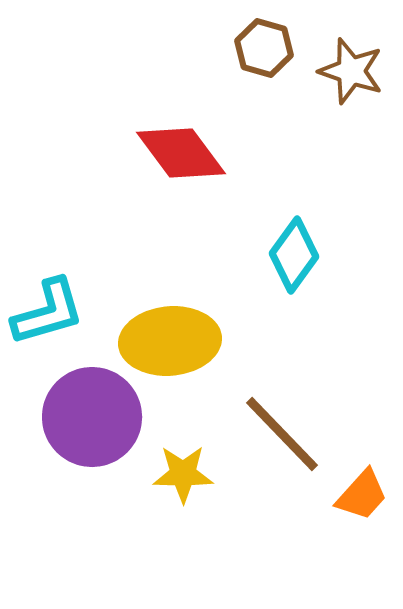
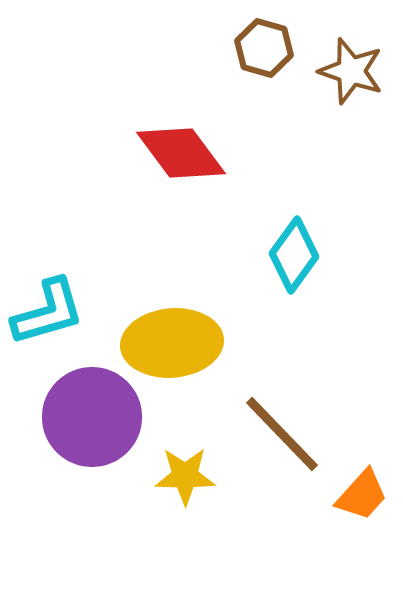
yellow ellipse: moved 2 px right, 2 px down
yellow star: moved 2 px right, 2 px down
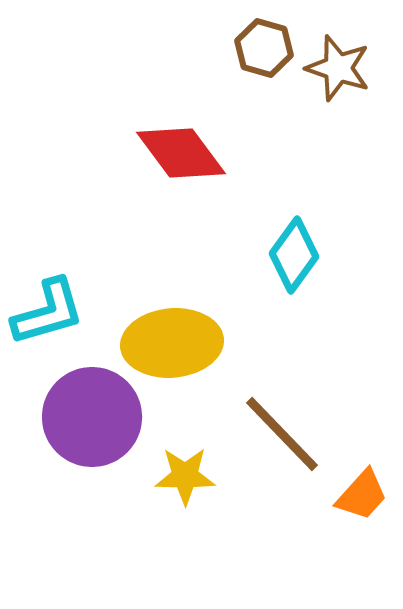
brown star: moved 13 px left, 3 px up
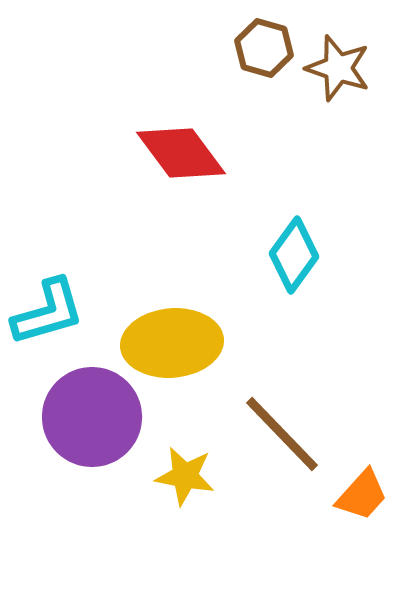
yellow star: rotated 10 degrees clockwise
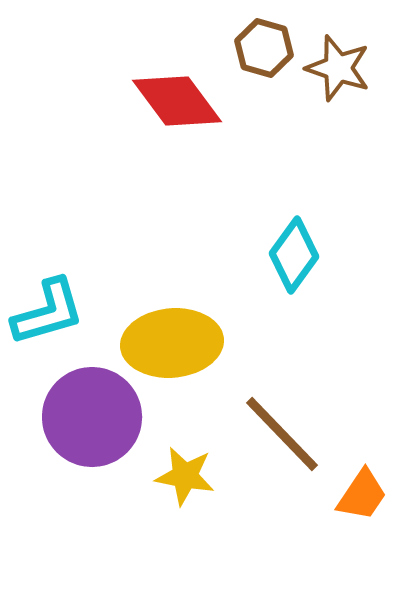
red diamond: moved 4 px left, 52 px up
orange trapezoid: rotated 8 degrees counterclockwise
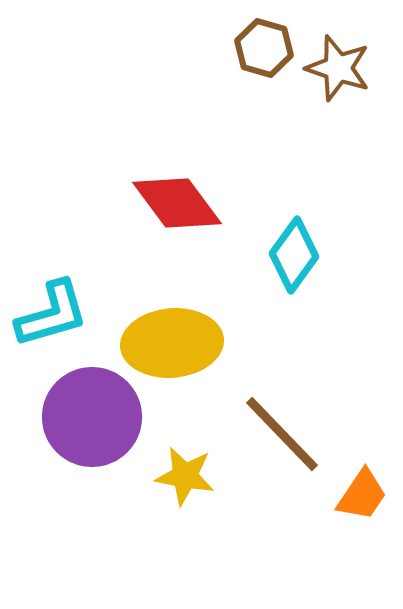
red diamond: moved 102 px down
cyan L-shape: moved 4 px right, 2 px down
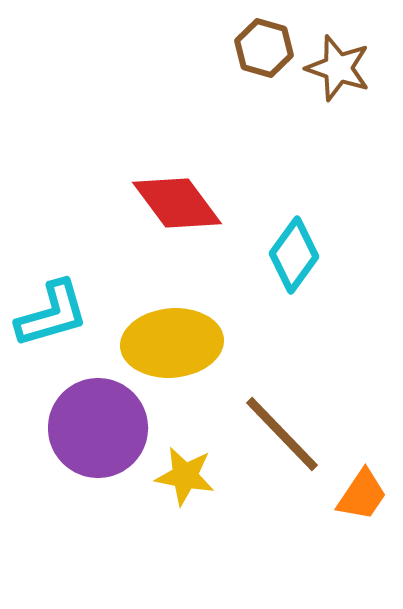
purple circle: moved 6 px right, 11 px down
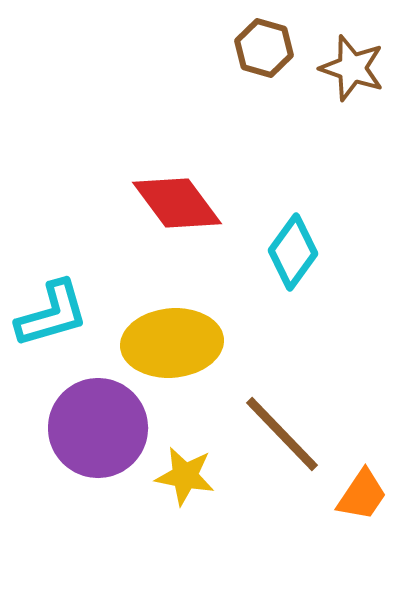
brown star: moved 14 px right
cyan diamond: moved 1 px left, 3 px up
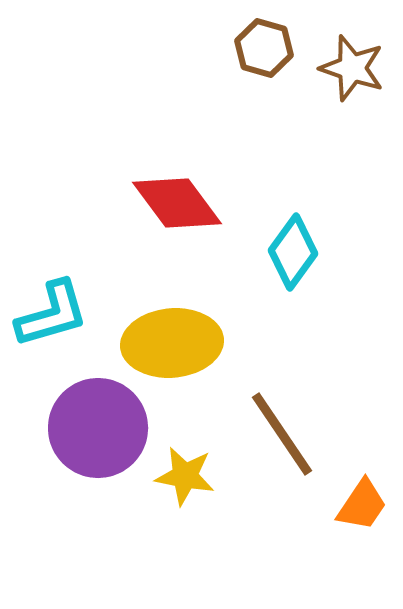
brown line: rotated 10 degrees clockwise
orange trapezoid: moved 10 px down
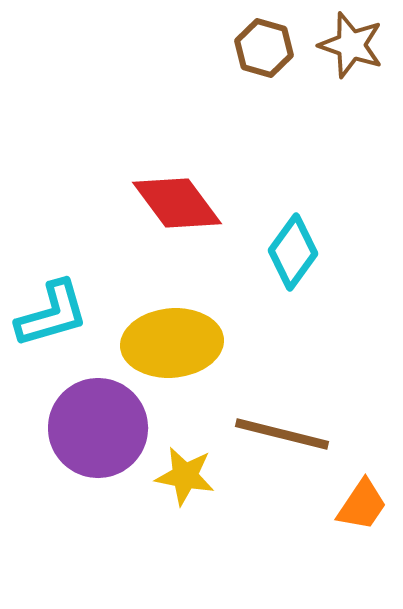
brown star: moved 1 px left, 23 px up
brown line: rotated 42 degrees counterclockwise
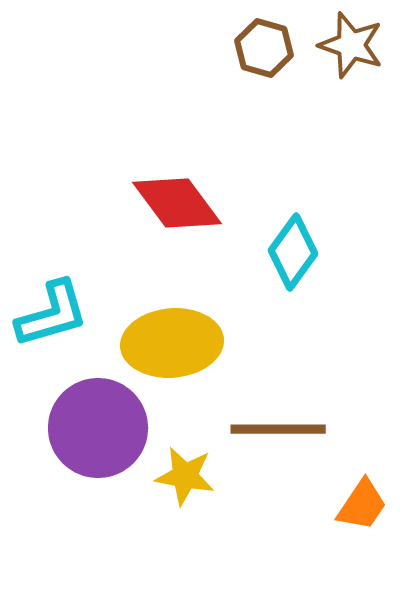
brown line: moved 4 px left, 5 px up; rotated 14 degrees counterclockwise
